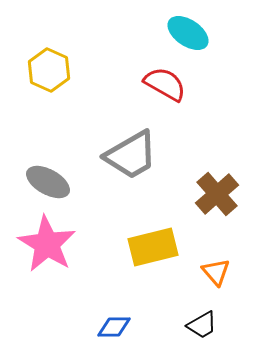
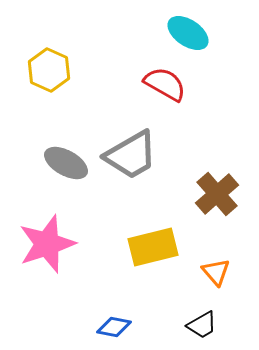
gray ellipse: moved 18 px right, 19 px up
pink star: rotated 22 degrees clockwise
blue diamond: rotated 12 degrees clockwise
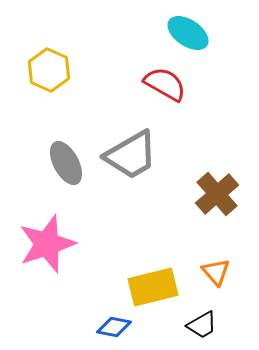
gray ellipse: rotated 33 degrees clockwise
yellow rectangle: moved 40 px down
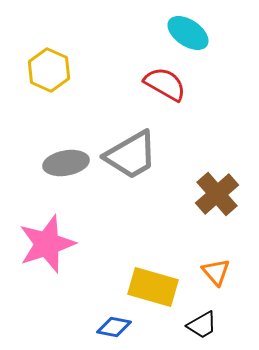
gray ellipse: rotated 72 degrees counterclockwise
yellow rectangle: rotated 30 degrees clockwise
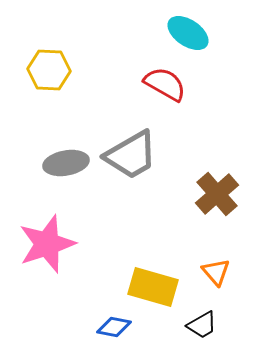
yellow hexagon: rotated 21 degrees counterclockwise
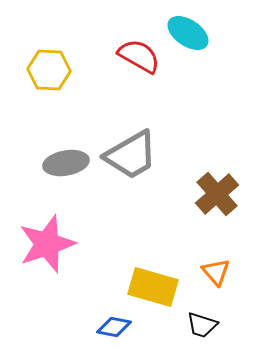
red semicircle: moved 26 px left, 28 px up
black trapezoid: rotated 48 degrees clockwise
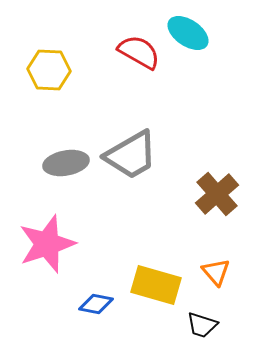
red semicircle: moved 4 px up
yellow rectangle: moved 3 px right, 2 px up
blue diamond: moved 18 px left, 23 px up
